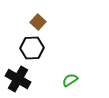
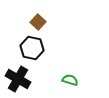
black hexagon: rotated 15 degrees clockwise
green semicircle: rotated 49 degrees clockwise
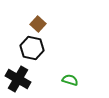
brown square: moved 2 px down
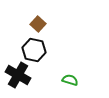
black hexagon: moved 2 px right, 2 px down
black cross: moved 4 px up
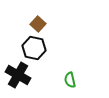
black hexagon: moved 2 px up
green semicircle: rotated 119 degrees counterclockwise
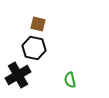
brown square: rotated 28 degrees counterclockwise
black cross: rotated 30 degrees clockwise
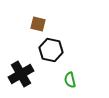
black hexagon: moved 17 px right, 2 px down
black cross: moved 3 px right, 1 px up
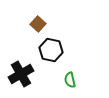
brown square: rotated 28 degrees clockwise
